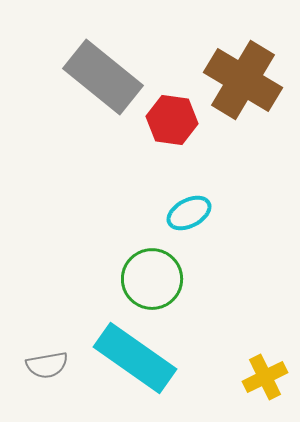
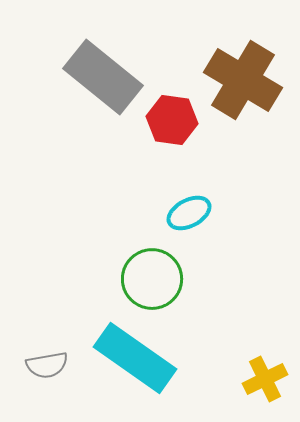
yellow cross: moved 2 px down
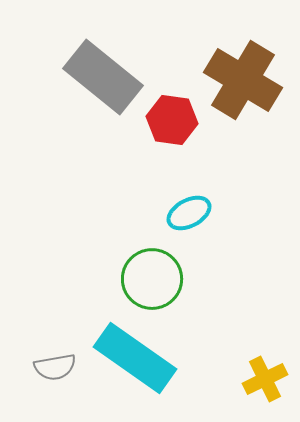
gray semicircle: moved 8 px right, 2 px down
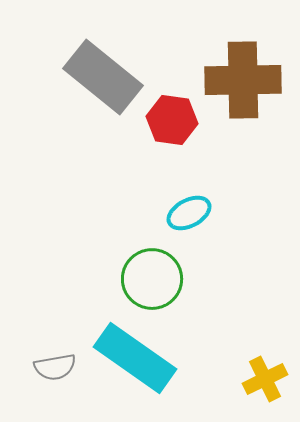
brown cross: rotated 32 degrees counterclockwise
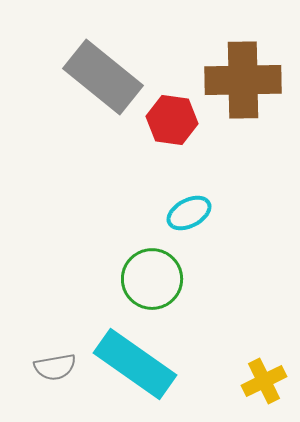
cyan rectangle: moved 6 px down
yellow cross: moved 1 px left, 2 px down
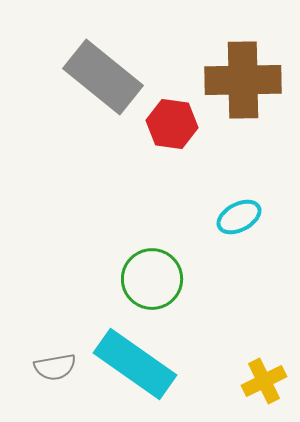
red hexagon: moved 4 px down
cyan ellipse: moved 50 px right, 4 px down
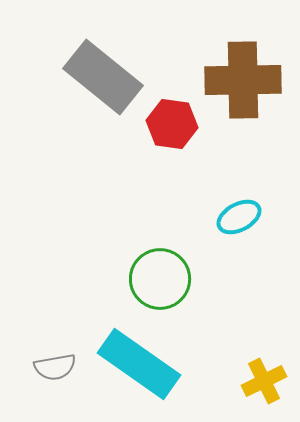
green circle: moved 8 px right
cyan rectangle: moved 4 px right
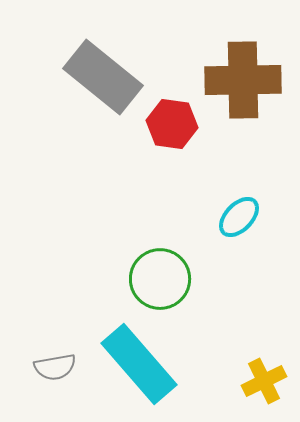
cyan ellipse: rotated 18 degrees counterclockwise
cyan rectangle: rotated 14 degrees clockwise
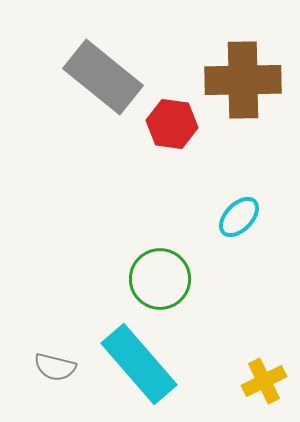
gray semicircle: rotated 24 degrees clockwise
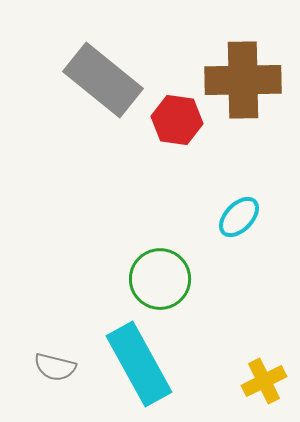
gray rectangle: moved 3 px down
red hexagon: moved 5 px right, 4 px up
cyan rectangle: rotated 12 degrees clockwise
